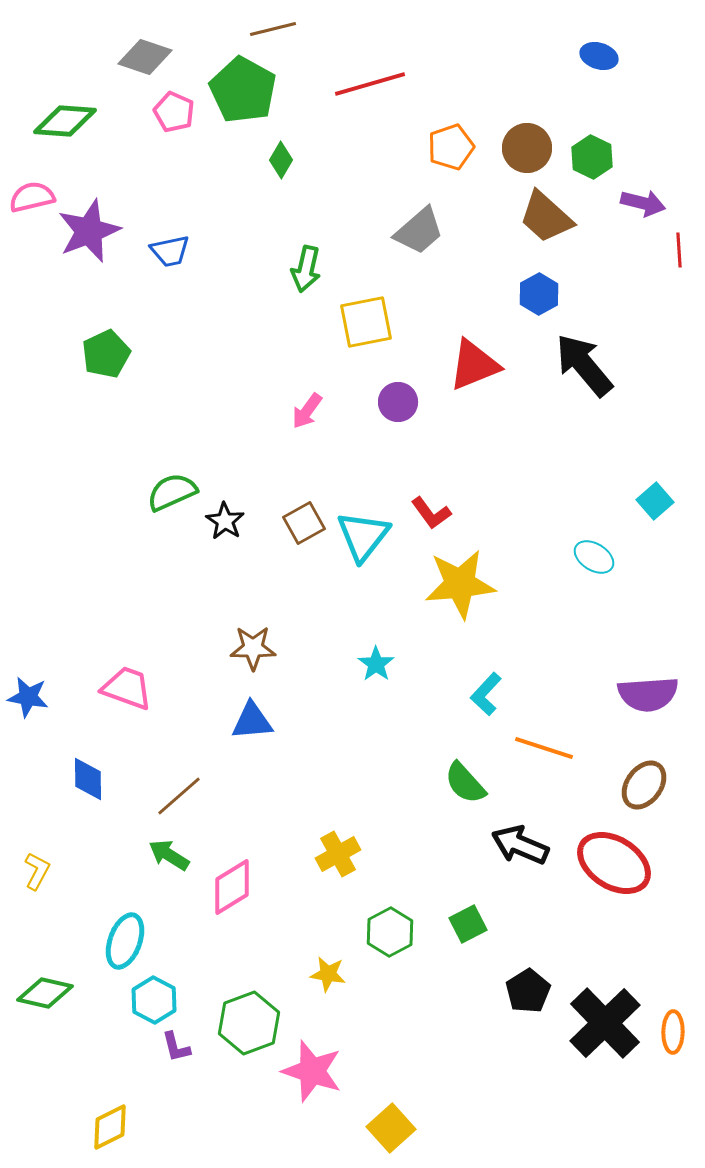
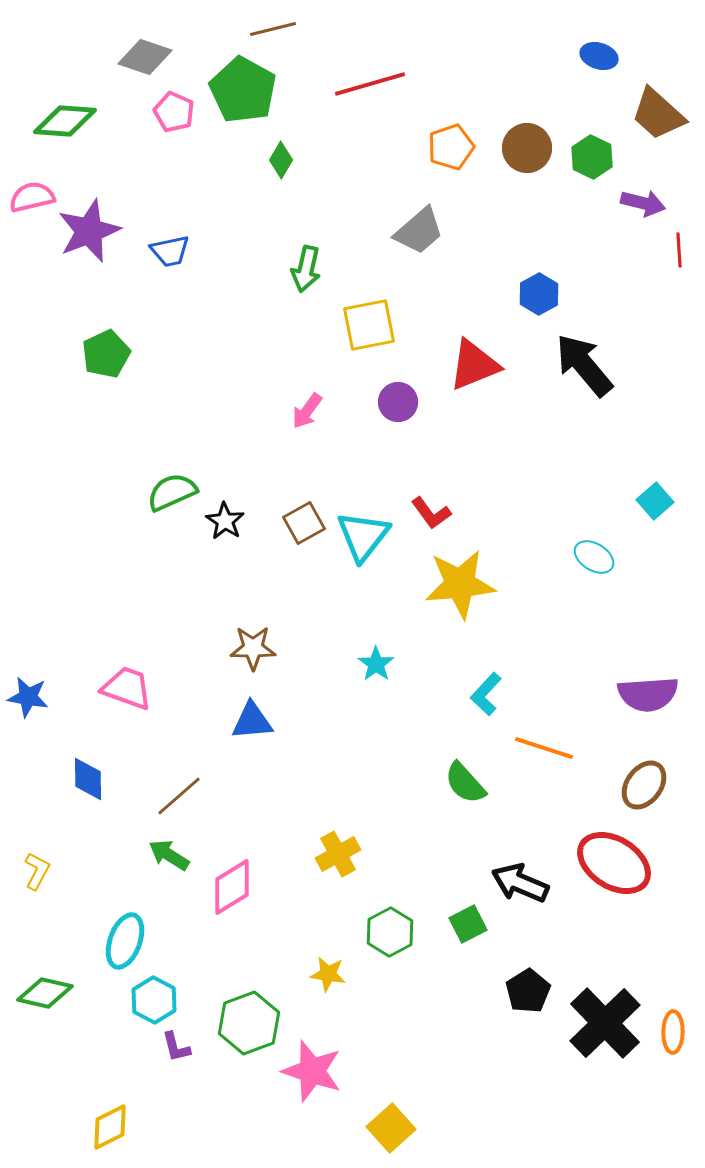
brown trapezoid at (546, 217): moved 112 px right, 103 px up
yellow square at (366, 322): moved 3 px right, 3 px down
black arrow at (520, 845): moved 38 px down
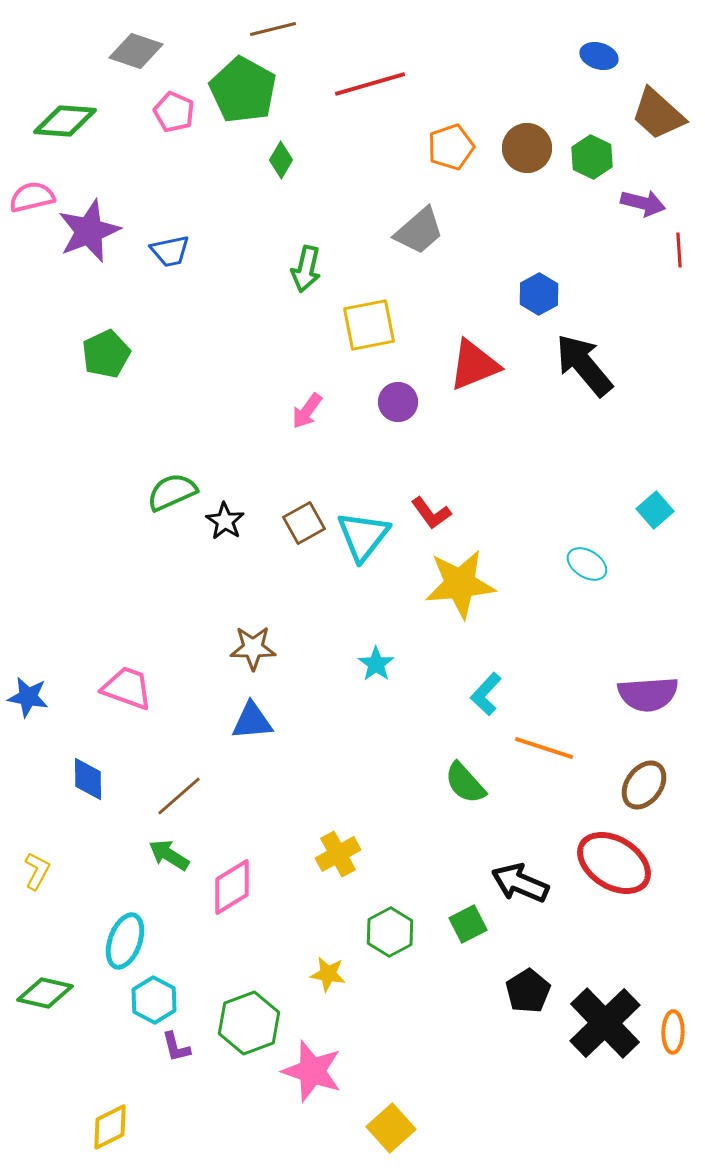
gray diamond at (145, 57): moved 9 px left, 6 px up
cyan square at (655, 501): moved 9 px down
cyan ellipse at (594, 557): moved 7 px left, 7 px down
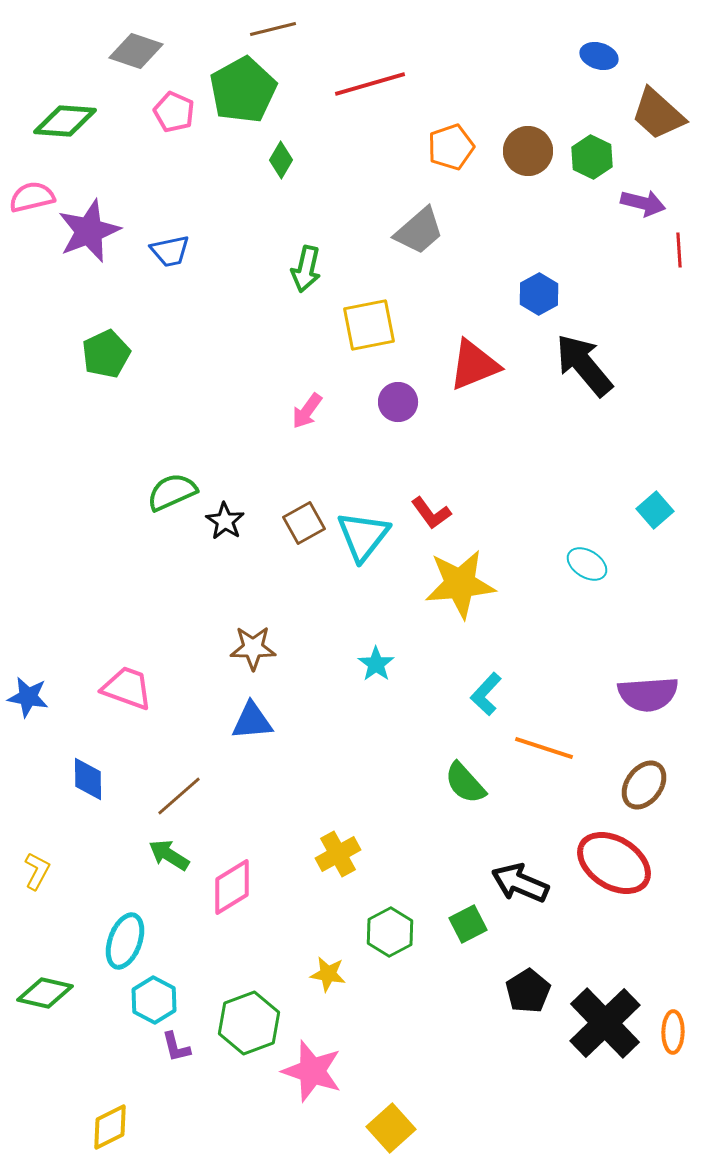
green pentagon at (243, 90): rotated 14 degrees clockwise
brown circle at (527, 148): moved 1 px right, 3 px down
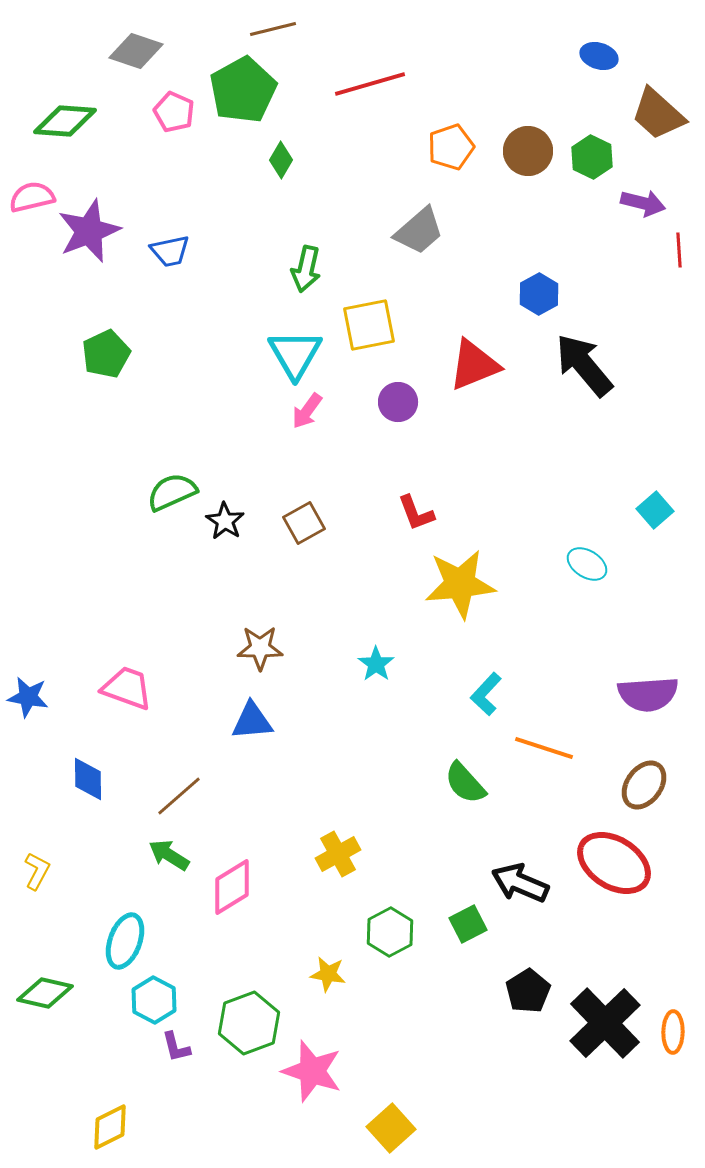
red L-shape at (431, 513): moved 15 px left; rotated 15 degrees clockwise
cyan triangle at (363, 536): moved 68 px left, 182 px up; rotated 8 degrees counterclockwise
brown star at (253, 648): moved 7 px right
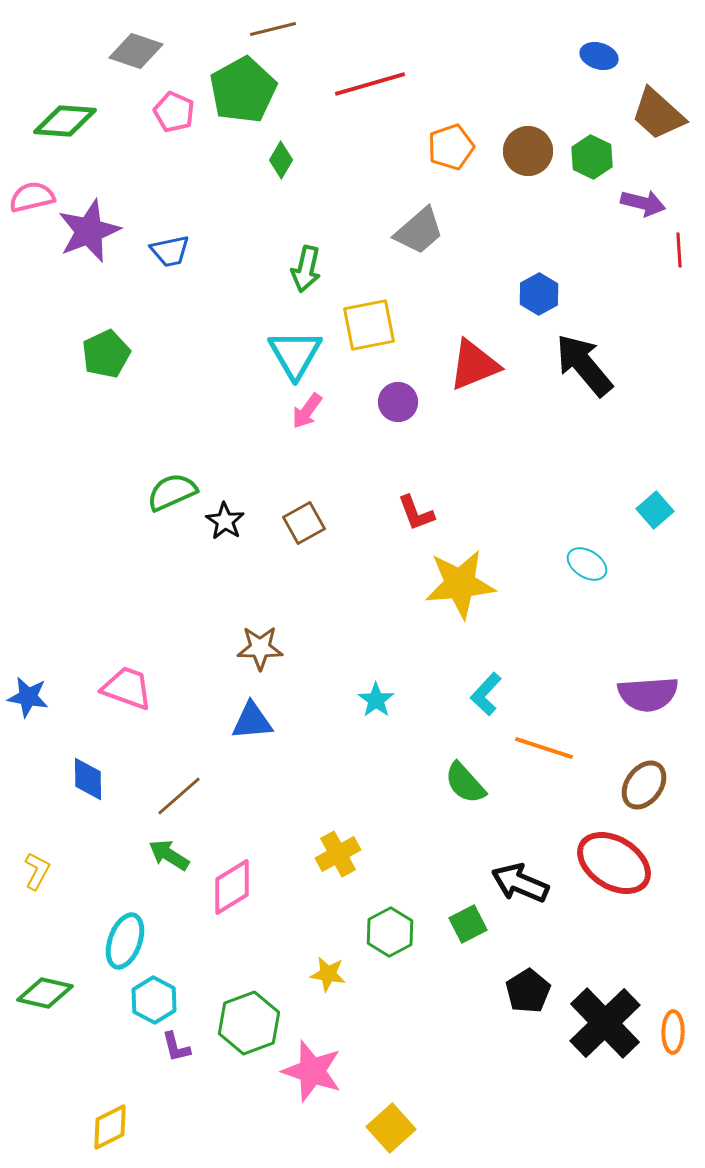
cyan star at (376, 664): moved 36 px down
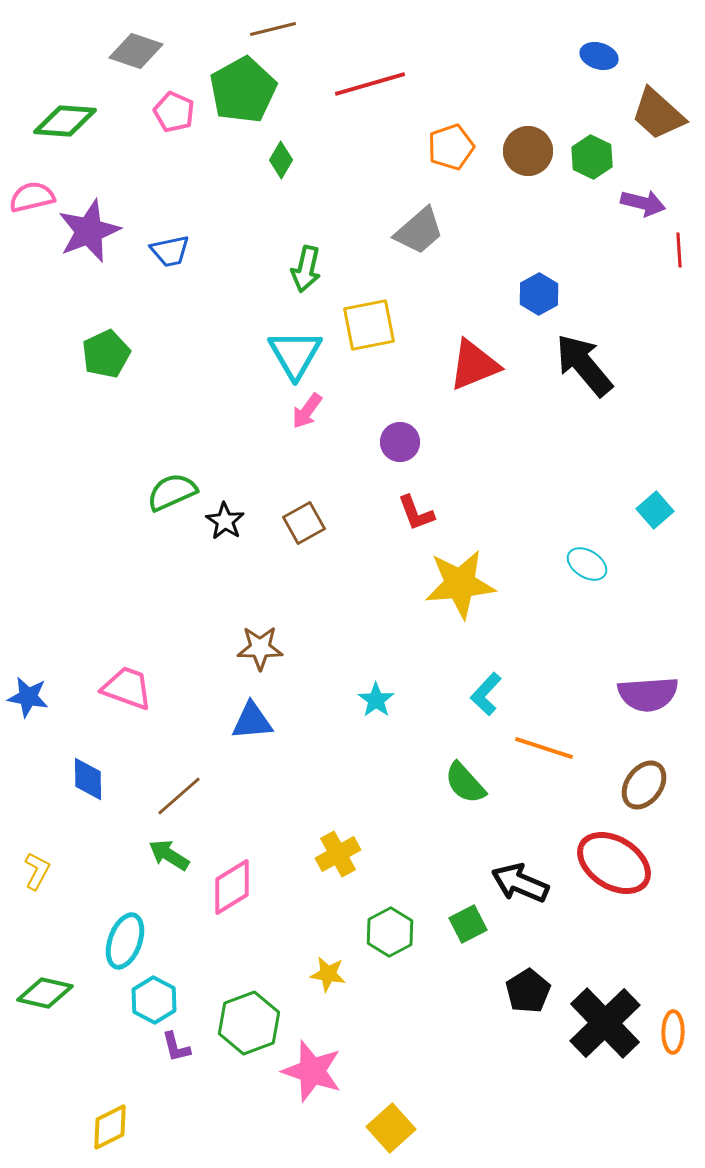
purple circle at (398, 402): moved 2 px right, 40 px down
